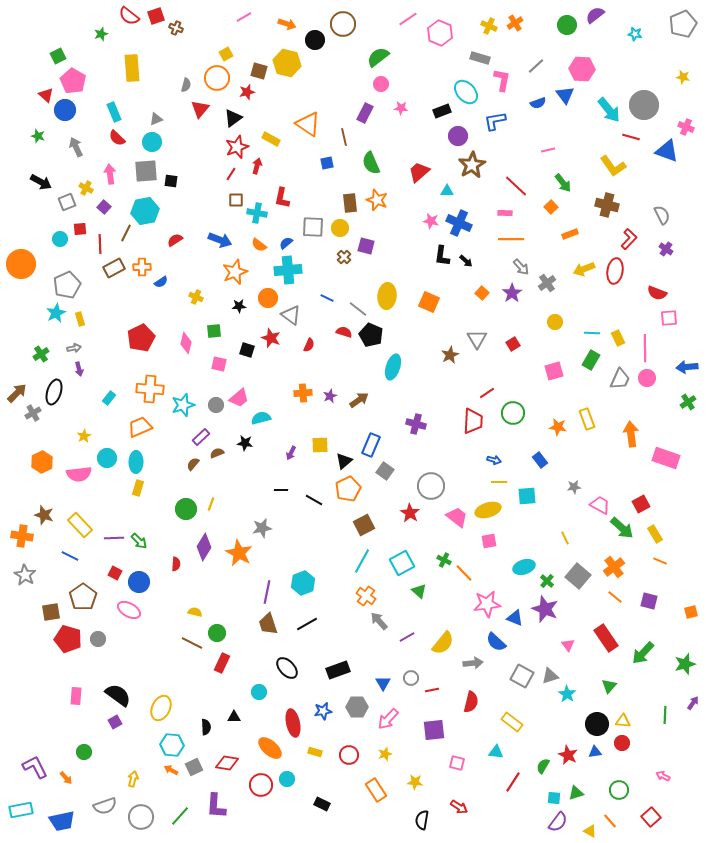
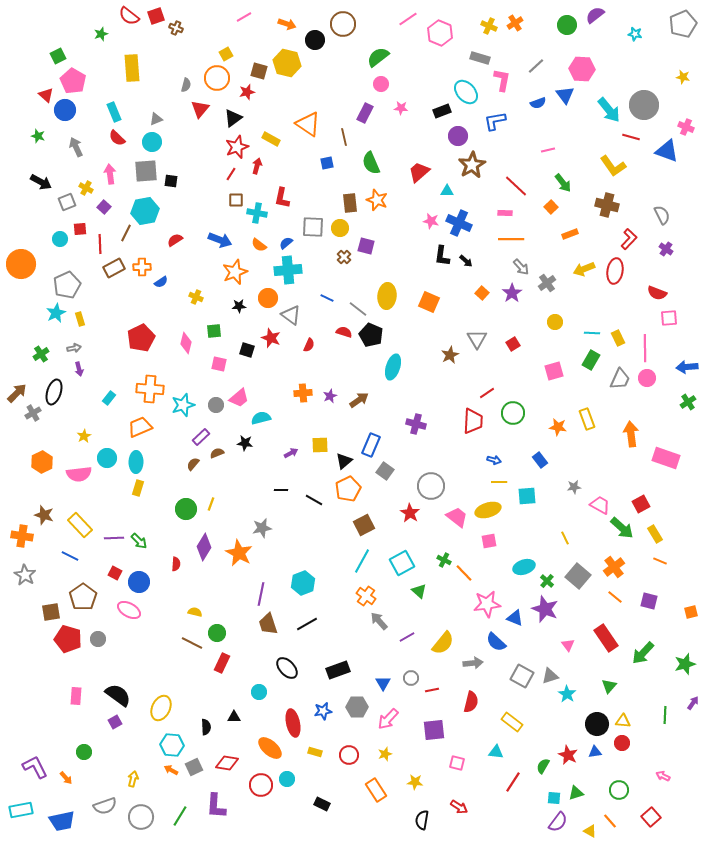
purple arrow at (291, 453): rotated 144 degrees counterclockwise
purple line at (267, 592): moved 6 px left, 2 px down
green line at (180, 816): rotated 10 degrees counterclockwise
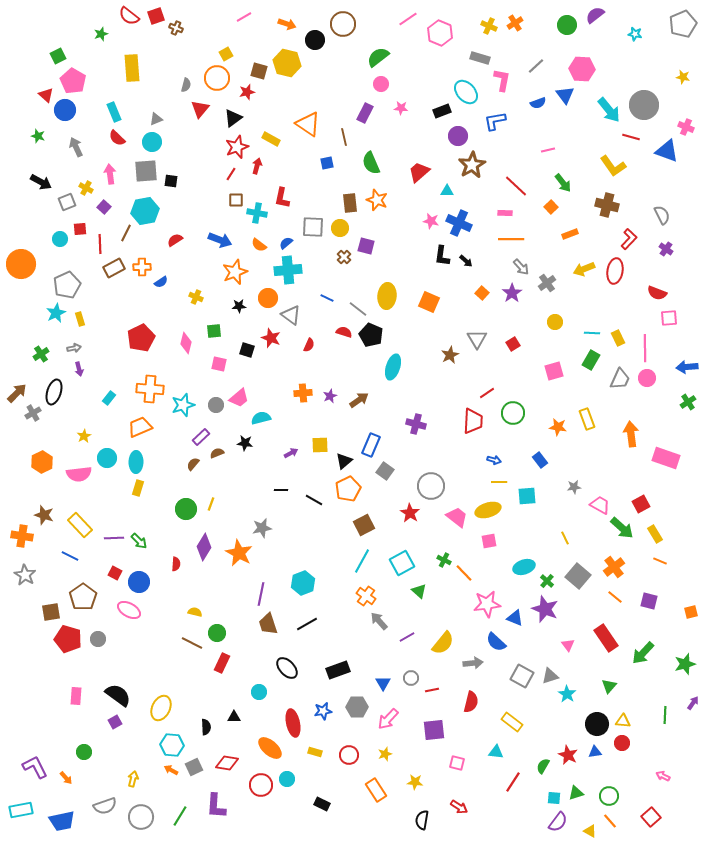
green circle at (619, 790): moved 10 px left, 6 px down
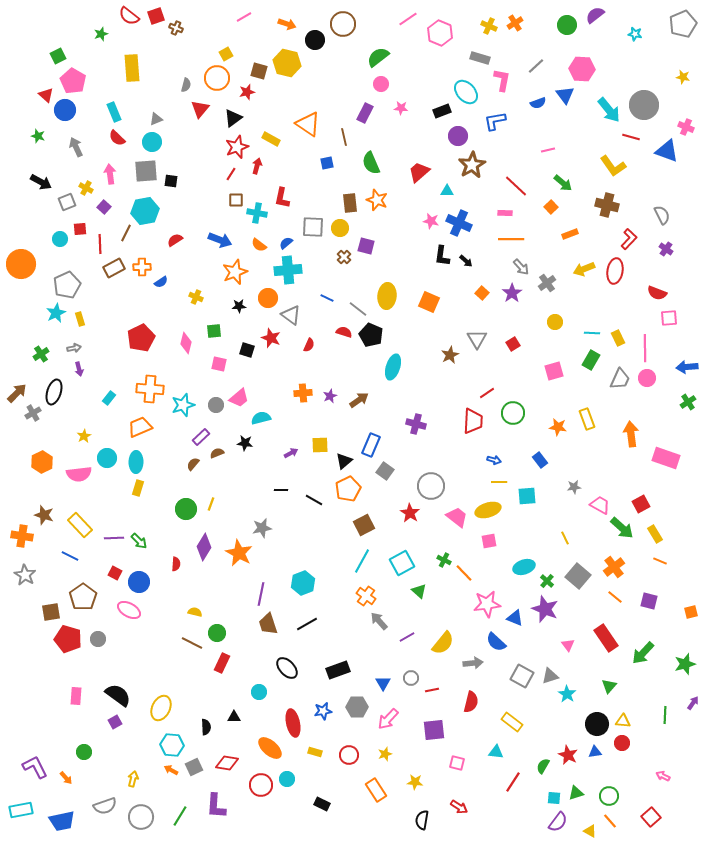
green arrow at (563, 183): rotated 12 degrees counterclockwise
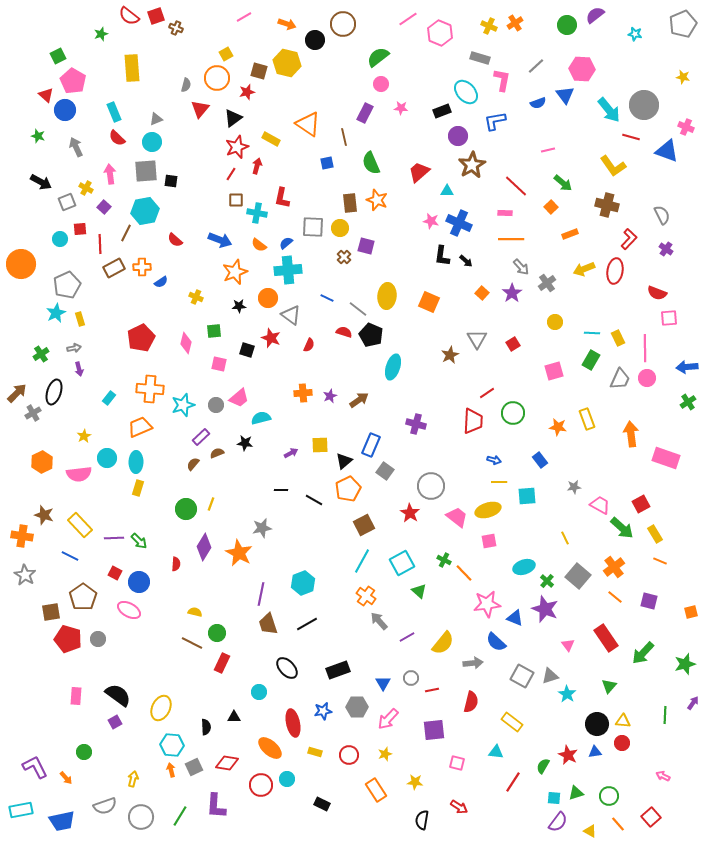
red semicircle at (175, 240): rotated 105 degrees counterclockwise
orange arrow at (171, 770): rotated 48 degrees clockwise
orange line at (610, 821): moved 8 px right, 3 px down
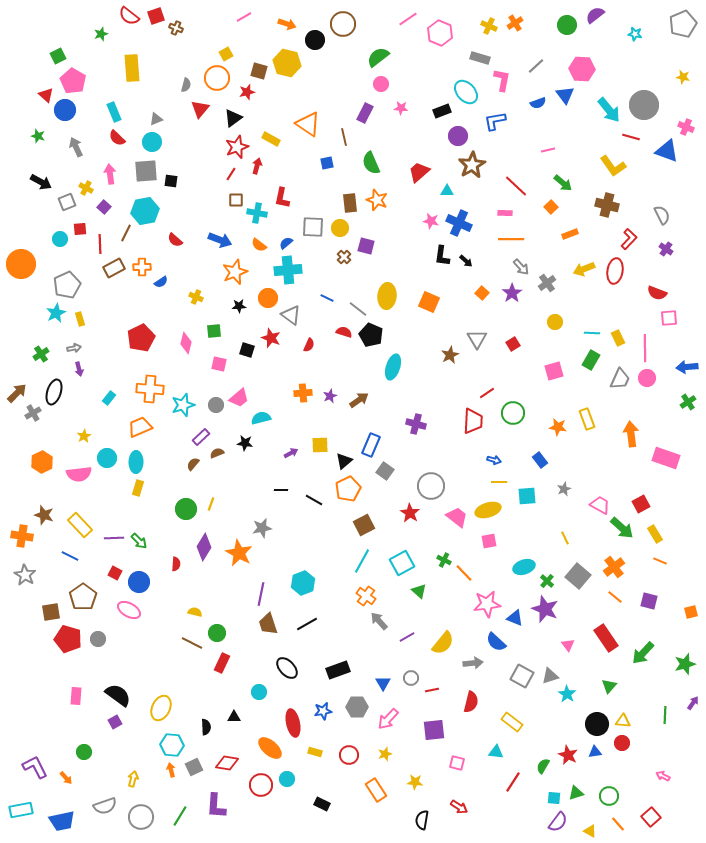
gray star at (574, 487): moved 10 px left, 2 px down; rotated 16 degrees counterclockwise
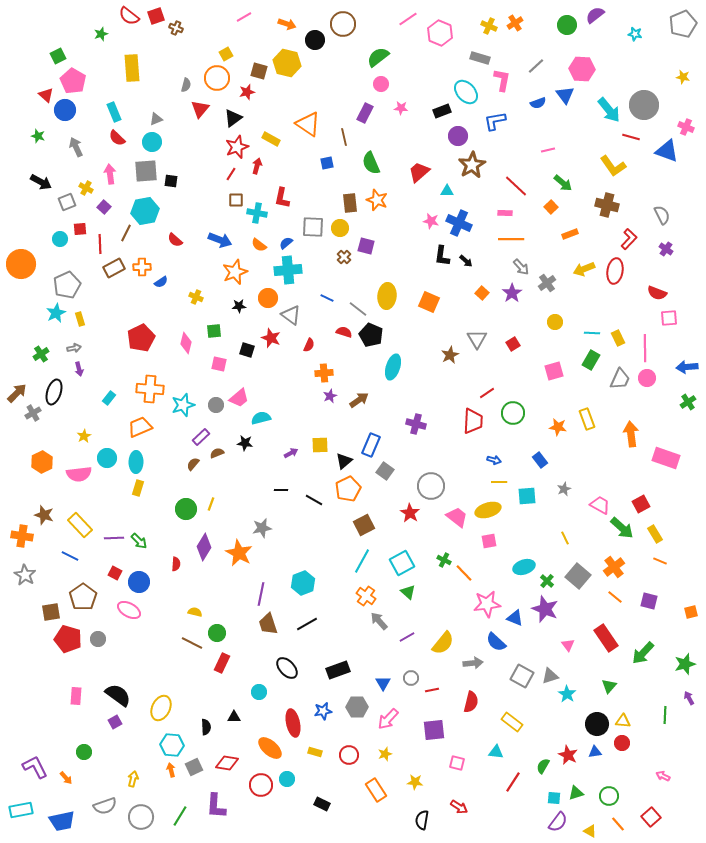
orange cross at (303, 393): moved 21 px right, 20 px up
green triangle at (419, 591): moved 11 px left, 1 px down
purple arrow at (693, 703): moved 4 px left, 5 px up; rotated 64 degrees counterclockwise
